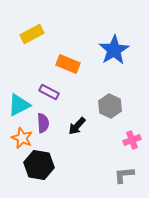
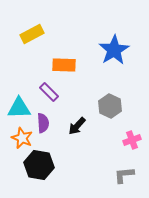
orange rectangle: moved 4 px left, 1 px down; rotated 20 degrees counterclockwise
purple rectangle: rotated 18 degrees clockwise
cyan triangle: moved 3 px down; rotated 25 degrees clockwise
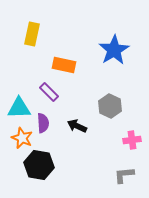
yellow rectangle: rotated 50 degrees counterclockwise
orange rectangle: rotated 10 degrees clockwise
black arrow: rotated 72 degrees clockwise
pink cross: rotated 12 degrees clockwise
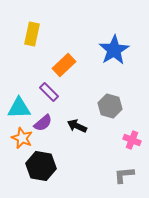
orange rectangle: rotated 55 degrees counterclockwise
gray hexagon: rotated 10 degrees counterclockwise
purple semicircle: rotated 54 degrees clockwise
pink cross: rotated 30 degrees clockwise
black hexagon: moved 2 px right, 1 px down
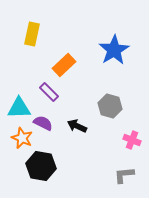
purple semicircle: rotated 114 degrees counterclockwise
